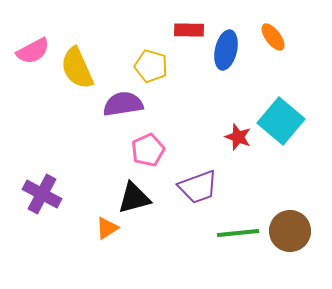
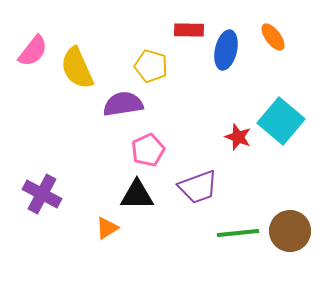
pink semicircle: rotated 24 degrees counterclockwise
black triangle: moved 3 px right, 3 px up; rotated 15 degrees clockwise
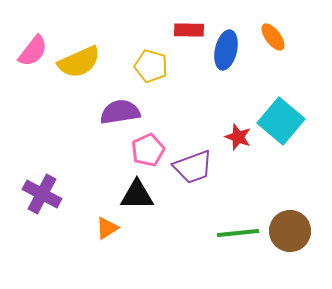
yellow semicircle: moved 2 px right, 6 px up; rotated 90 degrees counterclockwise
purple semicircle: moved 3 px left, 8 px down
purple trapezoid: moved 5 px left, 20 px up
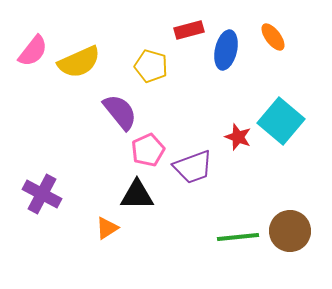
red rectangle: rotated 16 degrees counterclockwise
purple semicircle: rotated 60 degrees clockwise
green line: moved 4 px down
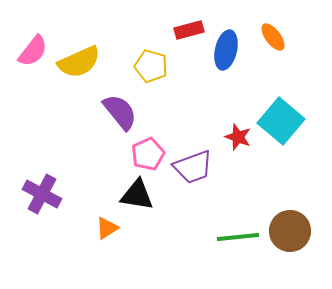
pink pentagon: moved 4 px down
black triangle: rotated 9 degrees clockwise
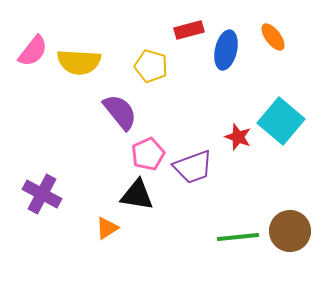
yellow semicircle: rotated 27 degrees clockwise
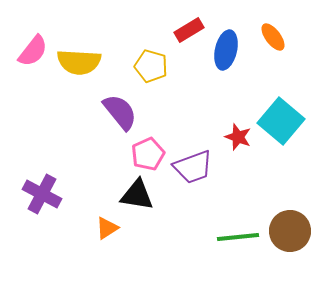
red rectangle: rotated 16 degrees counterclockwise
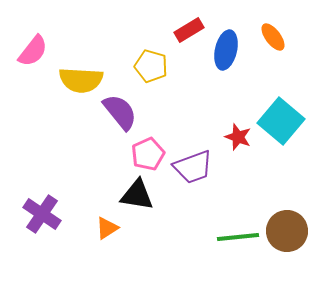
yellow semicircle: moved 2 px right, 18 px down
purple cross: moved 20 px down; rotated 6 degrees clockwise
brown circle: moved 3 px left
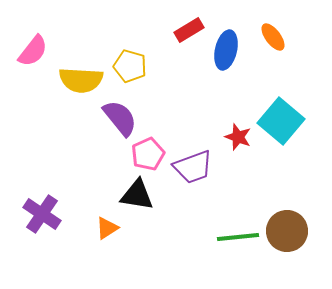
yellow pentagon: moved 21 px left
purple semicircle: moved 6 px down
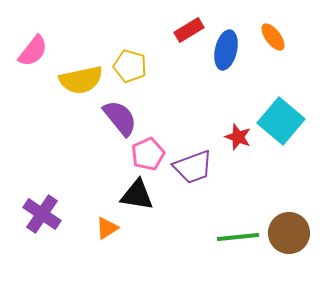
yellow semicircle: rotated 15 degrees counterclockwise
brown circle: moved 2 px right, 2 px down
